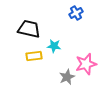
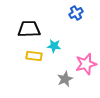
black trapezoid: rotated 15 degrees counterclockwise
yellow rectangle: rotated 14 degrees clockwise
gray star: moved 2 px left, 2 px down
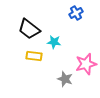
black trapezoid: rotated 140 degrees counterclockwise
cyan star: moved 4 px up
gray star: rotated 28 degrees counterclockwise
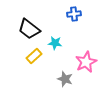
blue cross: moved 2 px left, 1 px down; rotated 24 degrees clockwise
cyan star: moved 1 px right, 1 px down
yellow rectangle: rotated 49 degrees counterclockwise
pink star: moved 2 px up; rotated 10 degrees counterclockwise
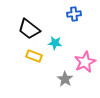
yellow rectangle: rotated 63 degrees clockwise
pink star: moved 1 px left
gray star: rotated 14 degrees clockwise
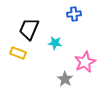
black trapezoid: rotated 75 degrees clockwise
yellow rectangle: moved 16 px left, 3 px up
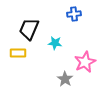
yellow rectangle: rotated 21 degrees counterclockwise
